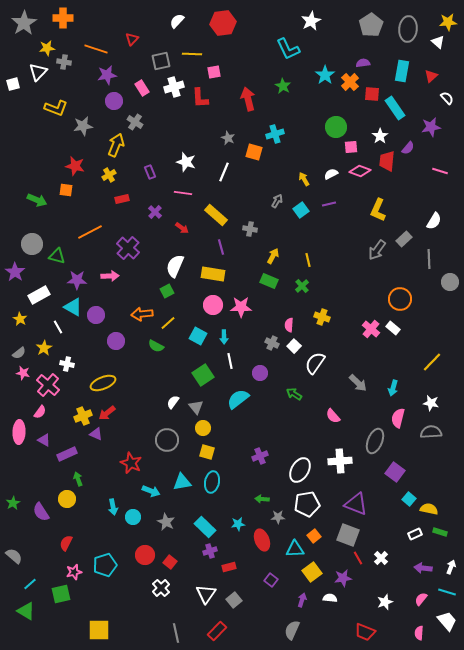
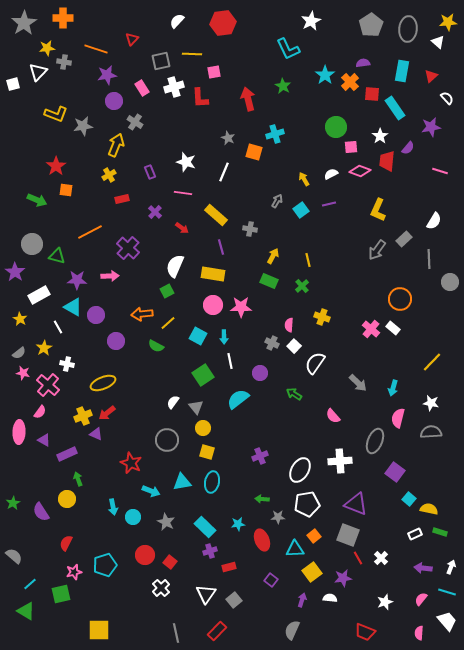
yellow L-shape at (56, 108): moved 6 px down
red star at (75, 166): moved 19 px left; rotated 24 degrees clockwise
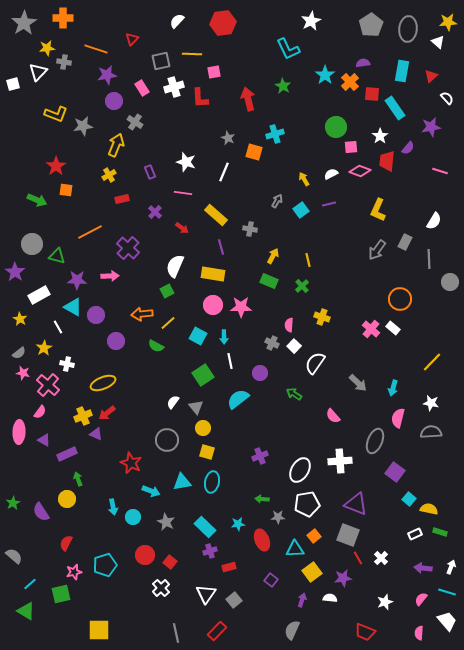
gray rectangle at (404, 239): moved 1 px right, 3 px down; rotated 21 degrees counterclockwise
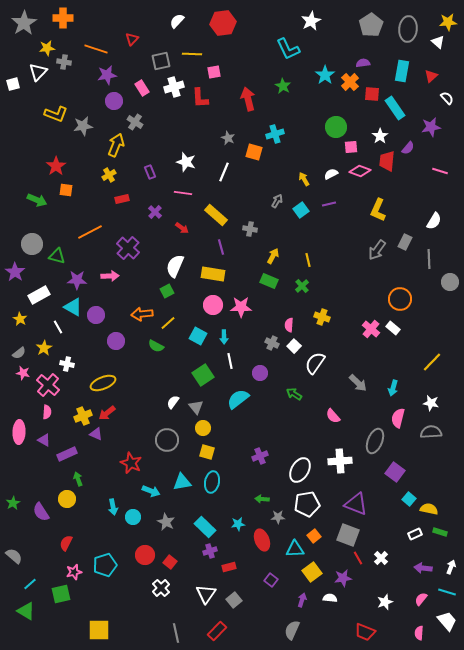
pink semicircle at (40, 412): moved 7 px right; rotated 32 degrees counterclockwise
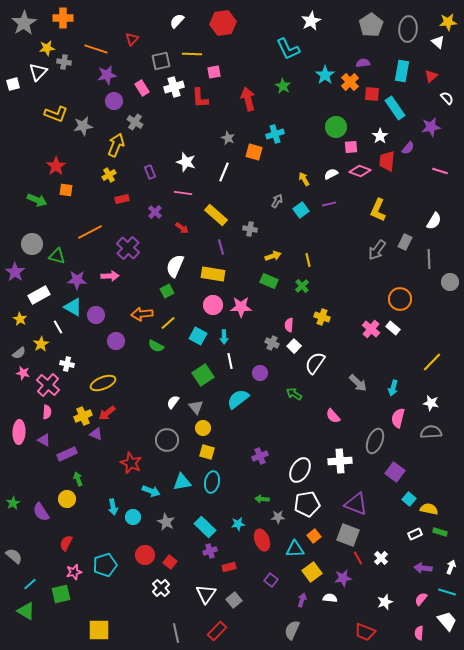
yellow arrow at (273, 256): rotated 42 degrees clockwise
yellow star at (44, 348): moved 3 px left, 4 px up
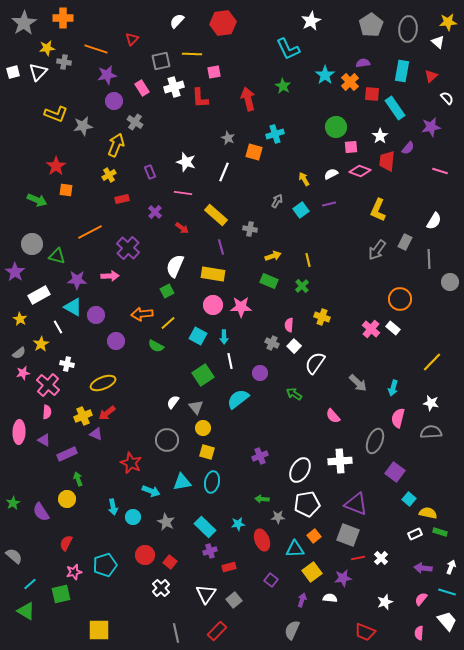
white square at (13, 84): moved 12 px up
pink star at (23, 373): rotated 24 degrees counterclockwise
yellow semicircle at (429, 509): moved 1 px left, 4 px down
red line at (358, 558): rotated 72 degrees counterclockwise
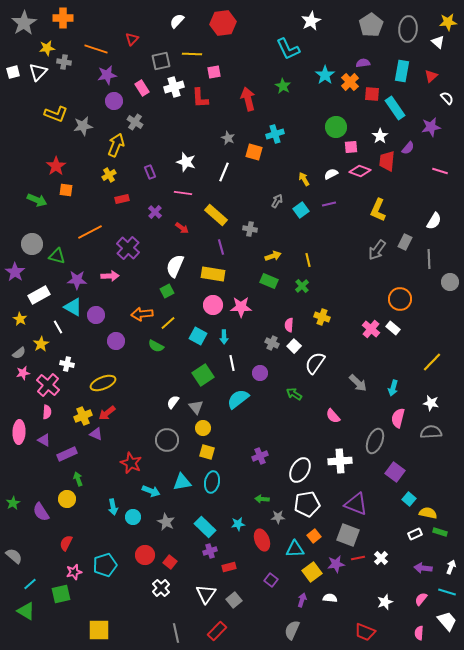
white line at (230, 361): moved 2 px right, 2 px down
purple star at (343, 578): moved 7 px left, 14 px up
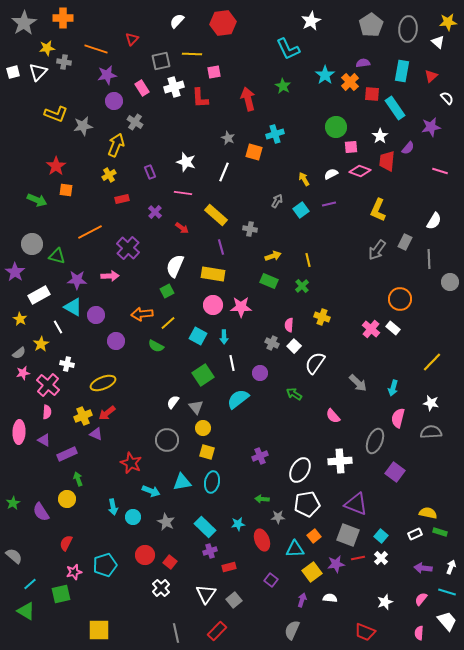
cyan square at (409, 499): moved 28 px left, 37 px down
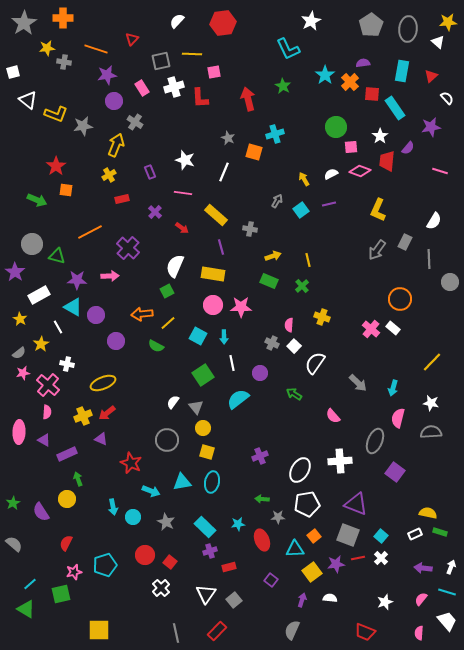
white triangle at (38, 72): moved 10 px left, 28 px down; rotated 36 degrees counterclockwise
white star at (186, 162): moved 1 px left, 2 px up
purple triangle at (96, 434): moved 5 px right, 5 px down
gray semicircle at (14, 556): moved 12 px up
green triangle at (26, 611): moved 2 px up
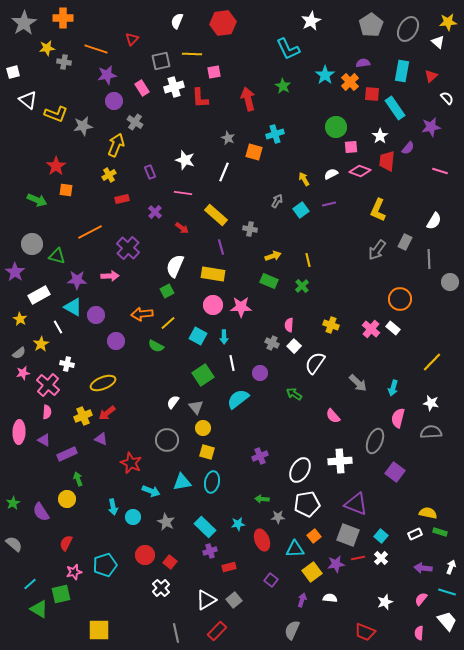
white semicircle at (177, 21): rotated 21 degrees counterclockwise
gray ellipse at (408, 29): rotated 25 degrees clockwise
yellow cross at (322, 317): moved 9 px right, 8 px down
white triangle at (206, 594): moved 6 px down; rotated 25 degrees clockwise
green triangle at (26, 609): moved 13 px right
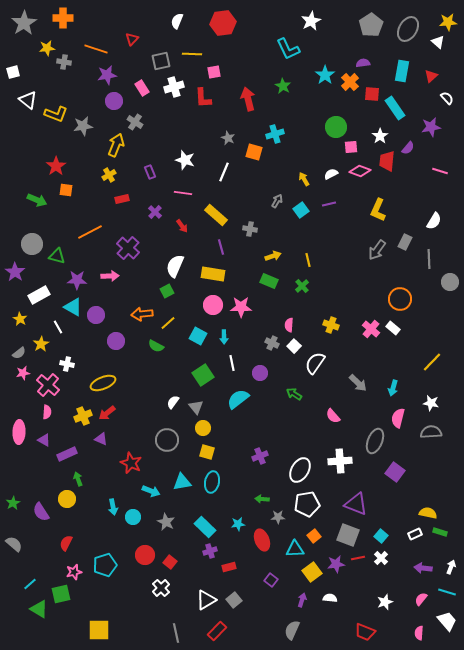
red L-shape at (200, 98): moved 3 px right
red arrow at (182, 228): moved 2 px up; rotated 16 degrees clockwise
